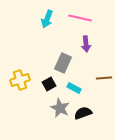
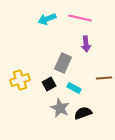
cyan arrow: rotated 48 degrees clockwise
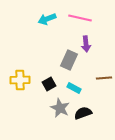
gray rectangle: moved 6 px right, 3 px up
yellow cross: rotated 18 degrees clockwise
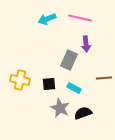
yellow cross: rotated 12 degrees clockwise
black square: rotated 24 degrees clockwise
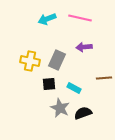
purple arrow: moved 2 px left, 3 px down; rotated 91 degrees clockwise
gray rectangle: moved 12 px left
yellow cross: moved 10 px right, 19 px up
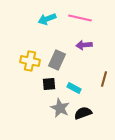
purple arrow: moved 2 px up
brown line: moved 1 px down; rotated 70 degrees counterclockwise
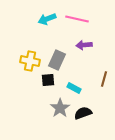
pink line: moved 3 px left, 1 px down
black square: moved 1 px left, 4 px up
gray star: rotated 12 degrees clockwise
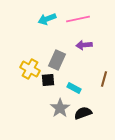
pink line: moved 1 px right; rotated 25 degrees counterclockwise
yellow cross: moved 8 px down; rotated 18 degrees clockwise
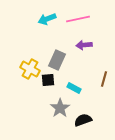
black semicircle: moved 7 px down
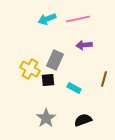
gray rectangle: moved 2 px left
gray star: moved 14 px left, 10 px down
